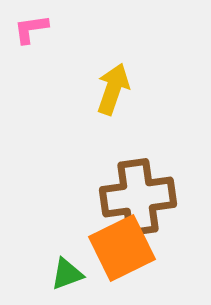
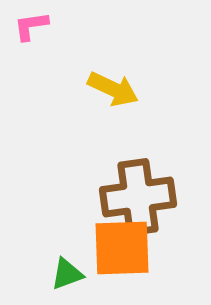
pink L-shape: moved 3 px up
yellow arrow: rotated 96 degrees clockwise
orange square: rotated 24 degrees clockwise
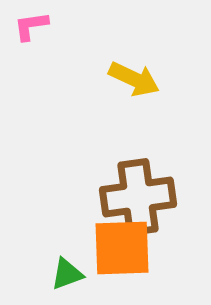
yellow arrow: moved 21 px right, 10 px up
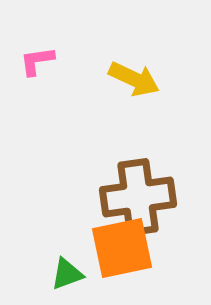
pink L-shape: moved 6 px right, 35 px down
orange square: rotated 10 degrees counterclockwise
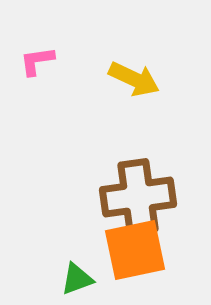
orange square: moved 13 px right, 2 px down
green triangle: moved 10 px right, 5 px down
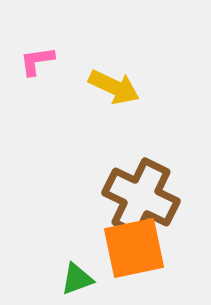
yellow arrow: moved 20 px left, 8 px down
brown cross: moved 3 px right; rotated 34 degrees clockwise
orange square: moved 1 px left, 2 px up
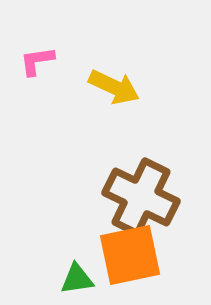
orange square: moved 4 px left, 7 px down
green triangle: rotated 12 degrees clockwise
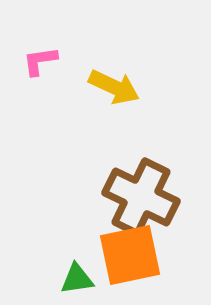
pink L-shape: moved 3 px right
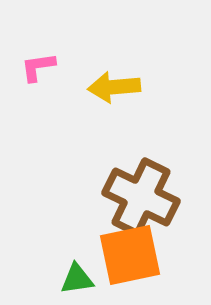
pink L-shape: moved 2 px left, 6 px down
yellow arrow: rotated 150 degrees clockwise
